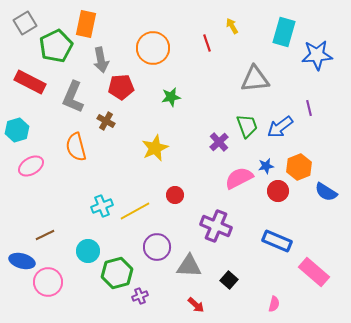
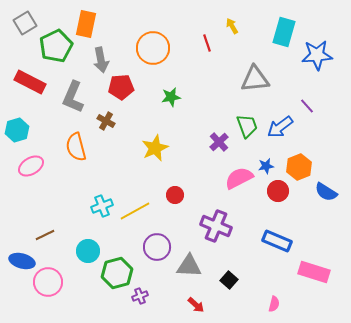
purple line at (309, 108): moved 2 px left, 2 px up; rotated 28 degrees counterclockwise
pink rectangle at (314, 272): rotated 24 degrees counterclockwise
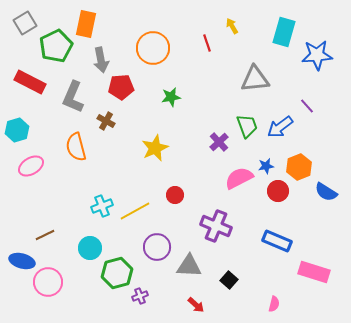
cyan circle at (88, 251): moved 2 px right, 3 px up
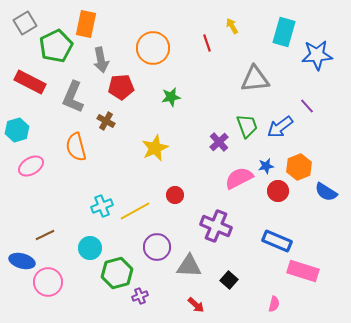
pink rectangle at (314, 272): moved 11 px left, 1 px up
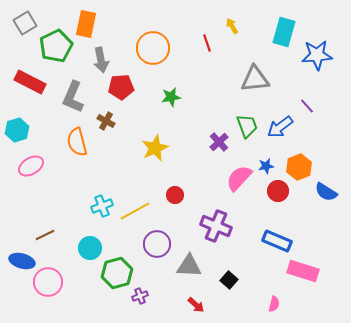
orange semicircle at (76, 147): moved 1 px right, 5 px up
pink semicircle at (239, 178): rotated 20 degrees counterclockwise
purple circle at (157, 247): moved 3 px up
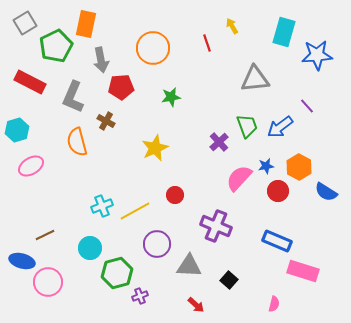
orange hexagon at (299, 167): rotated 10 degrees counterclockwise
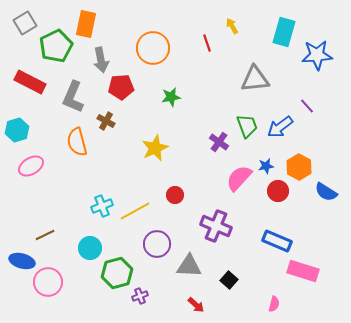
purple cross at (219, 142): rotated 12 degrees counterclockwise
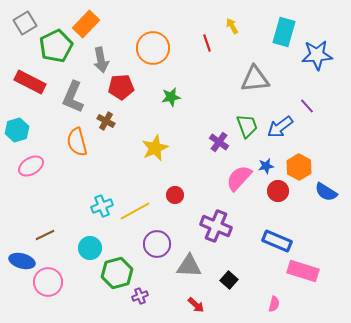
orange rectangle at (86, 24): rotated 32 degrees clockwise
